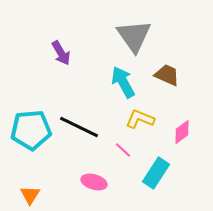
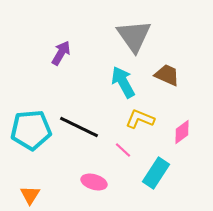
purple arrow: rotated 120 degrees counterclockwise
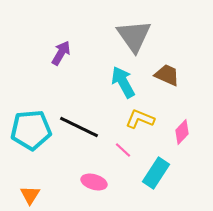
pink diamond: rotated 10 degrees counterclockwise
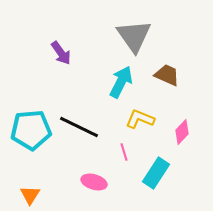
purple arrow: rotated 115 degrees clockwise
cyan arrow: moved 2 px left; rotated 56 degrees clockwise
pink line: moved 1 px right, 2 px down; rotated 30 degrees clockwise
